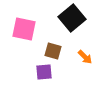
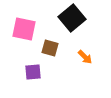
brown square: moved 3 px left, 3 px up
purple square: moved 11 px left
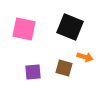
black square: moved 2 px left, 9 px down; rotated 28 degrees counterclockwise
brown square: moved 14 px right, 20 px down
orange arrow: rotated 28 degrees counterclockwise
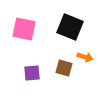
purple square: moved 1 px left, 1 px down
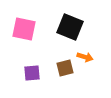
brown square: moved 1 px right; rotated 30 degrees counterclockwise
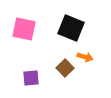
black square: moved 1 px right, 1 px down
brown square: rotated 30 degrees counterclockwise
purple square: moved 1 px left, 5 px down
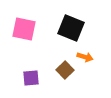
brown square: moved 2 px down
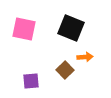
orange arrow: rotated 21 degrees counterclockwise
purple square: moved 3 px down
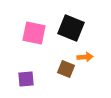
pink square: moved 10 px right, 4 px down
brown square: moved 1 px right, 1 px up; rotated 24 degrees counterclockwise
purple square: moved 5 px left, 2 px up
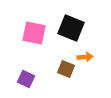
purple square: rotated 30 degrees clockwise
